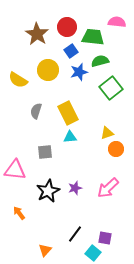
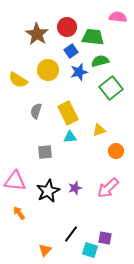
pink semicircle: moved 1 px right, 5 px up
yellow triangle: moved 8 px left, 3 px up
orange circle: moved 2 px down
pink triangle: moved 11 px down
black line: moved 4 px left
cyan square: moved 3 px left, 3 px up; rotated 21 degrees counterclockwise
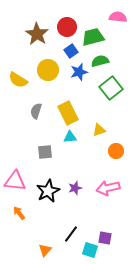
green trapezoid: rotated 20 degrees counterclockwise
pink arrow: rotated 30 degrees clockwise
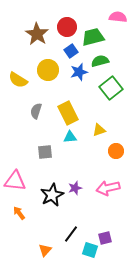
black star: moved 4 px right, 4 px down
purple square: rotated 24 degrees counterclockwise
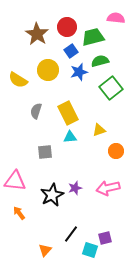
pink semicircle: moved 2 px left, 1 px down
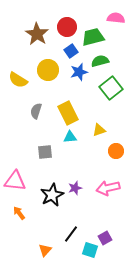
purple square: rotated 16 degrees counterclockwise
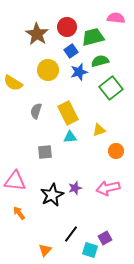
yellow semicircle: moved 5 px left, 3 px down
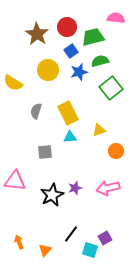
orange arrow: moved 29 px down; rotated 16 degrees clockwise
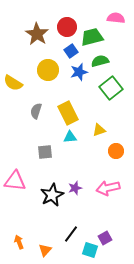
green trapezoid: moved 1 px left
